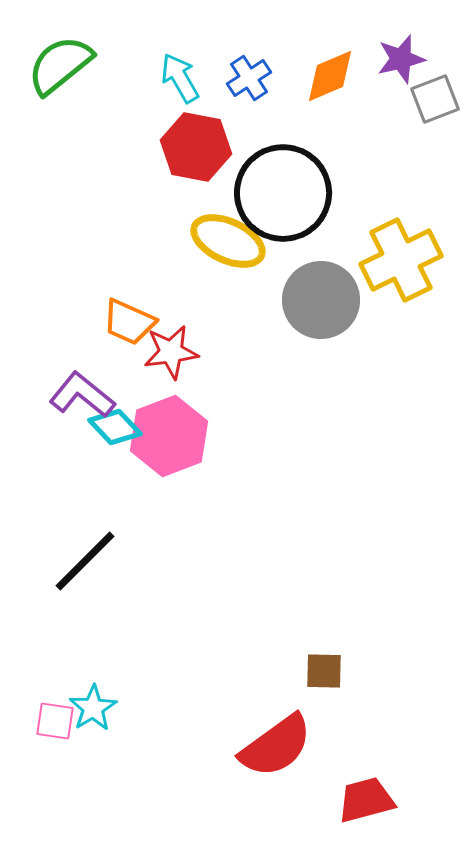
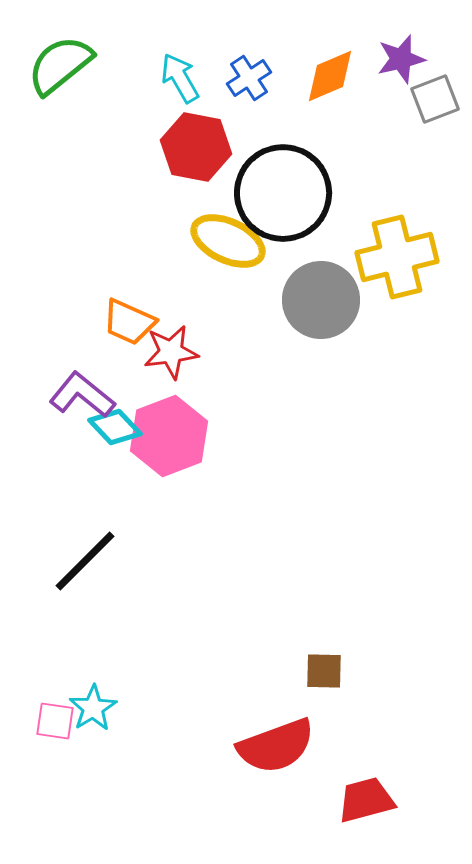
yellow cross: moved 4 px left, 3 px up; rotated 12 degrees clockwise
red semicircle: rotated 16 degrees clockwise
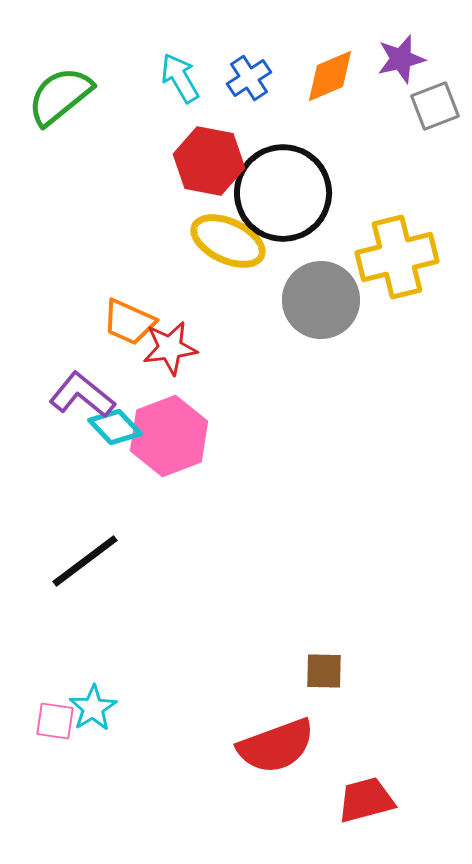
green semicircle: moved 31 px down
gray square: moved 7 px down
red hexagon: moved 13 px right, 14 px down
red star: moved 1 px left, 4 px up
black line: rotated 8 degrees clockwise
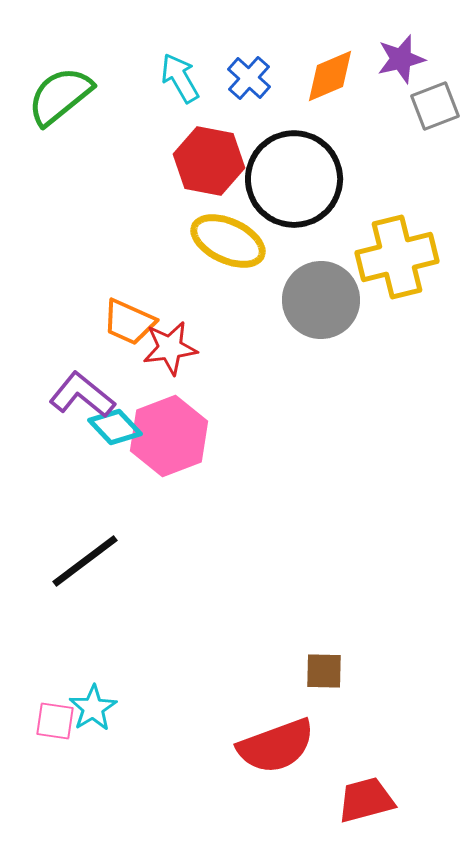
blue cross: rotated 15 degrees counterclockwise
black circle: moved 11 px right, 14 px up
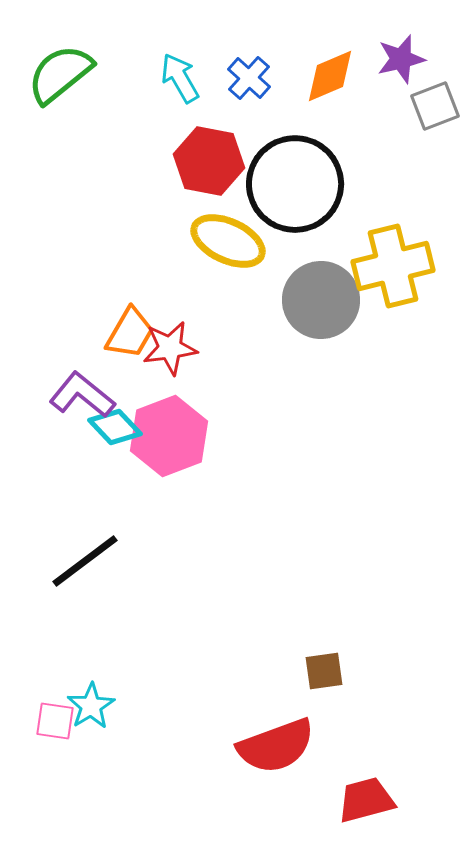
green semicircle: moved 22 px up
black circle: moved 1 px right, 5 px down
yellow cross: moved 4 px left, 9 px down
orange trapezoid: moved 1 px right, 11 px down; rotated 84 degrees counterclockwise
brown square: rotated 9 degrees counterclockwise
cyan star: moved 2 px left, 2 px up
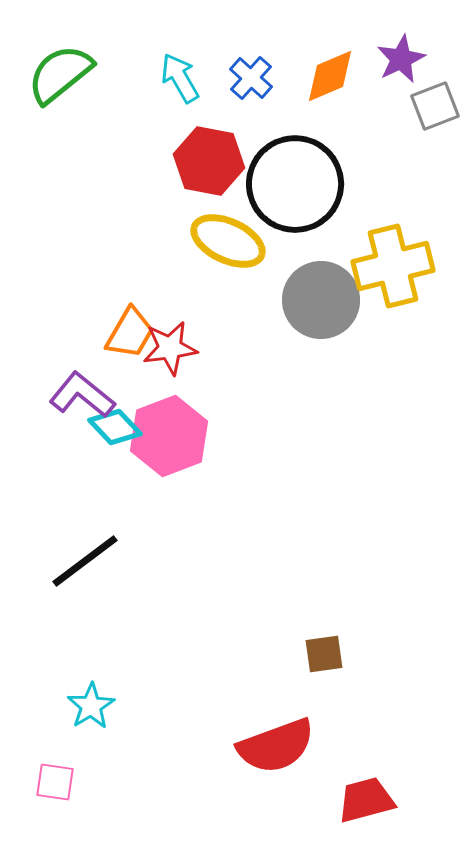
purple star: rotated 12 degrees counterclockwise
blue cross: moved 2 px right
brown square: moved 17 px up
pink square: moved 61 px down
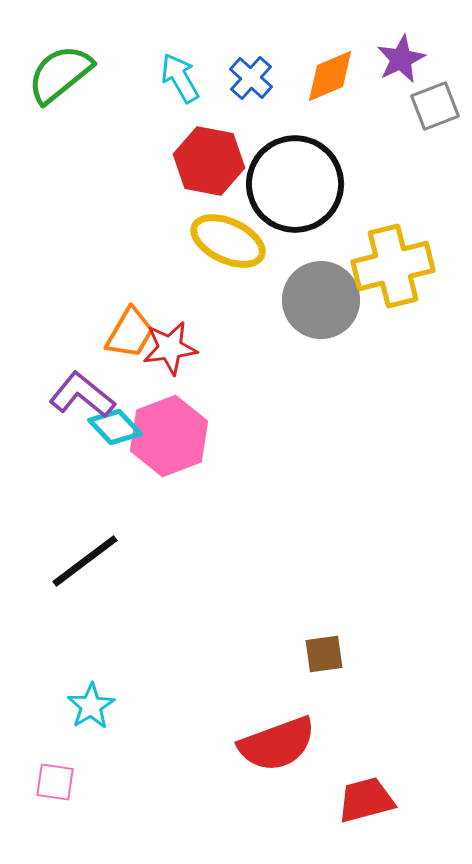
red semicircle: moved 1 px right, 2 px up
